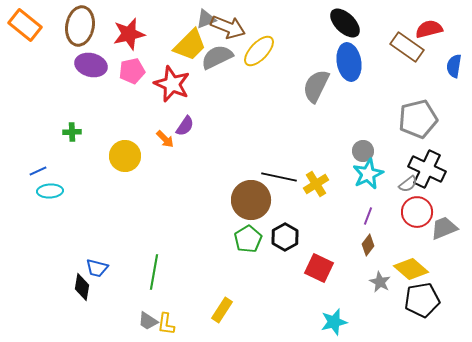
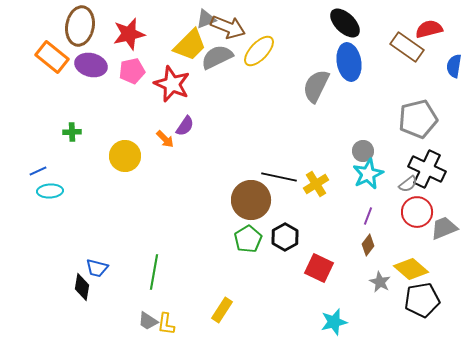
orange rectangle at (25, 25): moved 27 px right, 32 px down
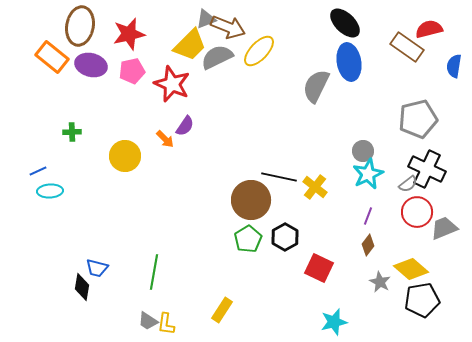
yellow cross at (316, 184): moved 1 px left, 3 px down; rotated 20 degrees counterclockwise
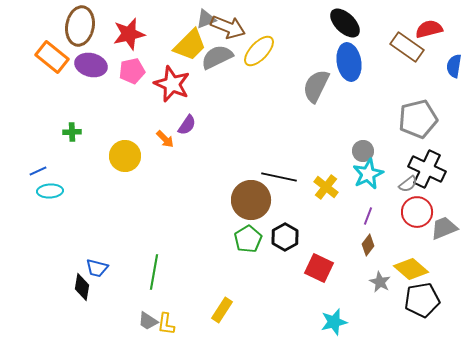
purple semicircle at (185, 126): moved 2 px right, 1 px up
yellow cross at (315, 187): moved 11 px right
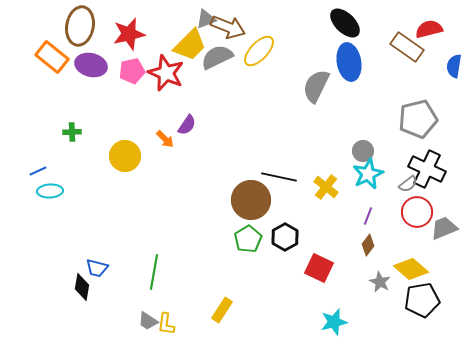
red star at (172, 84): moved 6 px left, 11 px up
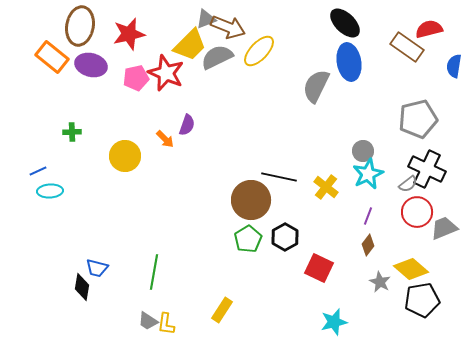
pink pentagon at (132, 71): moved 4 px right, 7 px down
purple semicircle at (187, 125): rotated 15 degrees counterclockwise
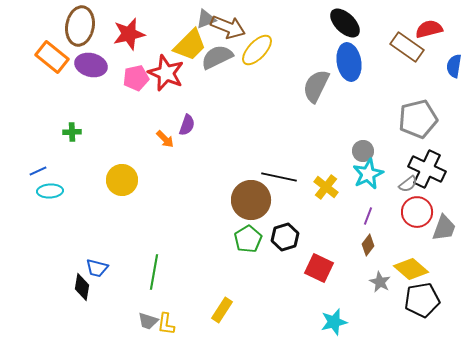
yellow ellipse at (259, 51): moved 2 px left, 1 px up
yellow circle at (125, 156): moved 3 px left, 24 px down
gray trapezoid at (444, 228): rotated 132 degrees clockwise
black hexagon at (285, 237): rotated 12 degrees clockwise
gray trapezoid at (148, 321): rotated 15 degrees counterclockwise
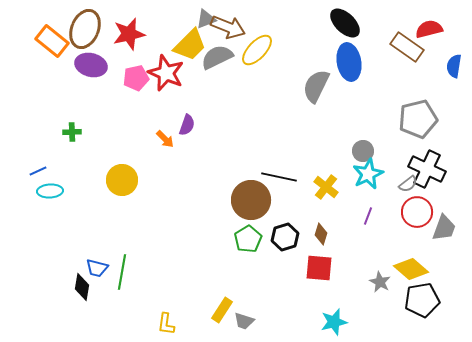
brown ellipse at (80, 26): moved 5 px right, 3 px down; rotated 12 degrees clockwise
orange rectangle at (52, 57): moved 16 px up
brown diamond at (368, 245): moved 47 px left, 11 px up; rotated 20 degrees counterclockwise
red square at (319, 268): rotated 20 degrees counterclockwise
green line at (154, 272): moved 32 px left
gray trapezoid at (148, 321): moved 96 px right
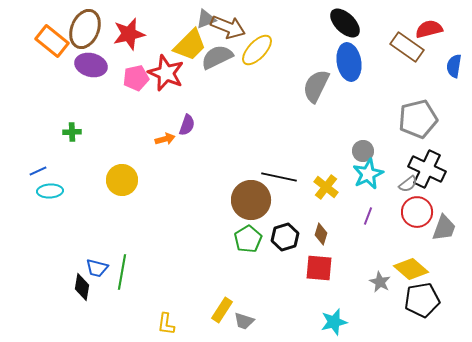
orange arrow at (165, 139): rotated 60 degrees counterclockwise
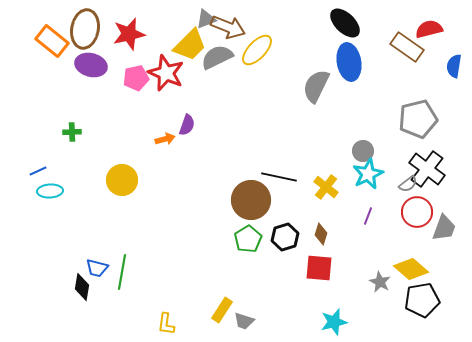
brown ellipse at (85, 29): rotated 12 degrees counterclockwise
black cross at (427, 169): rotated 12 degrees clockwise
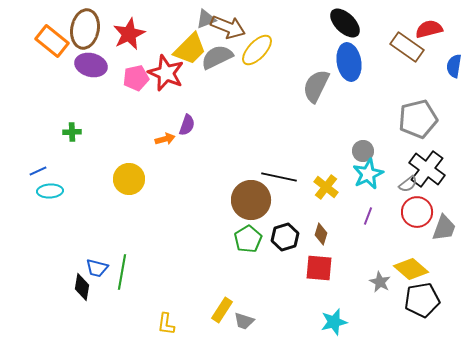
red star at (129, 34): rotated 12 degrees counterclockwise
yellow trapezoid at (190, 45): moved 4 px down
yellow circle at (122, 180): moved 7 px right, 1 px up
